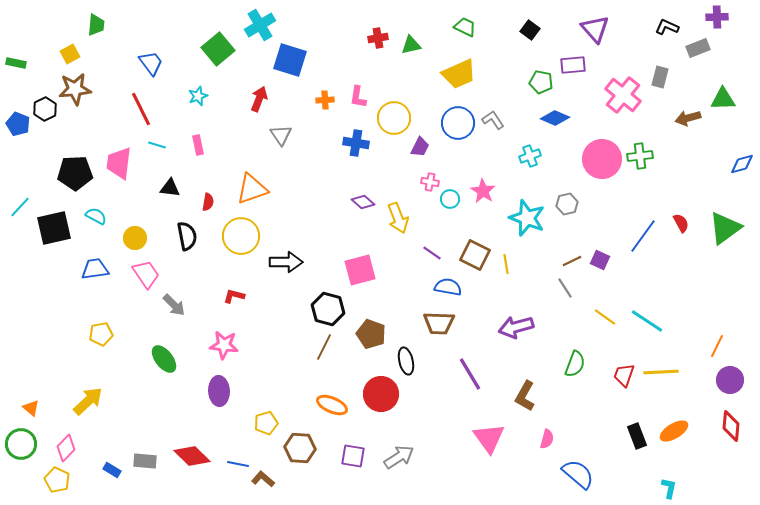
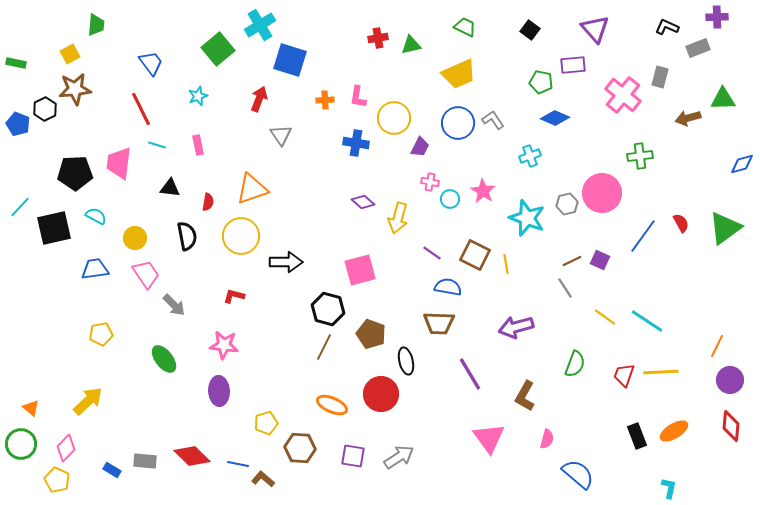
pink circle at (602, 159): moved 34 px down
yellow arrow at (398, 218): rotated 36 degrees clockwise
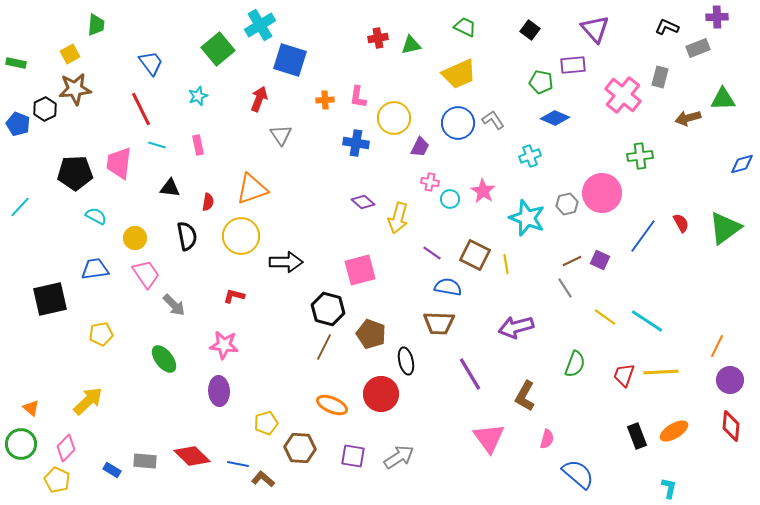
black square at (54, 228): moved 4 px left, 71 px down
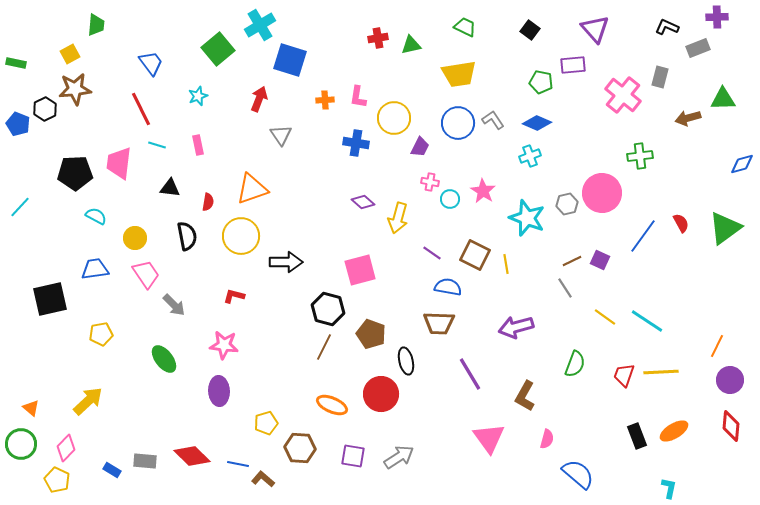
yellow trapezoid at (459, 74): rotated 15 degrees clockwise
blue diamond at (555, 118): moved 18 px left, 5 px down
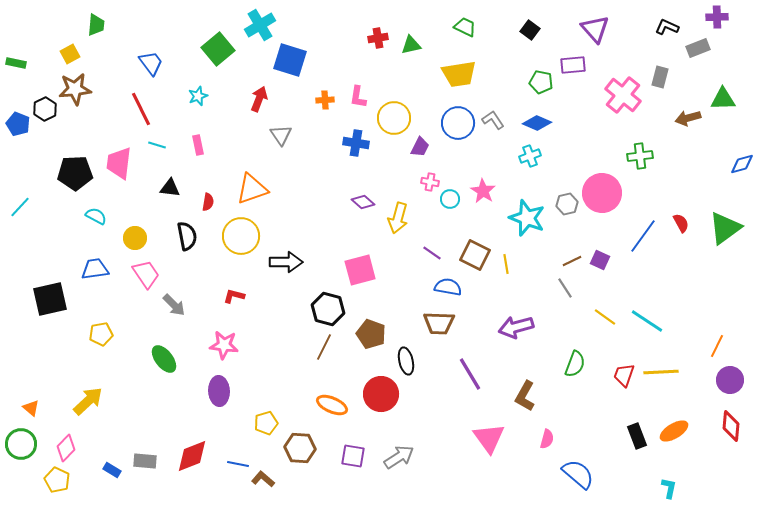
red diamond at (192, 456): rotated 66 degrees counterclockwise
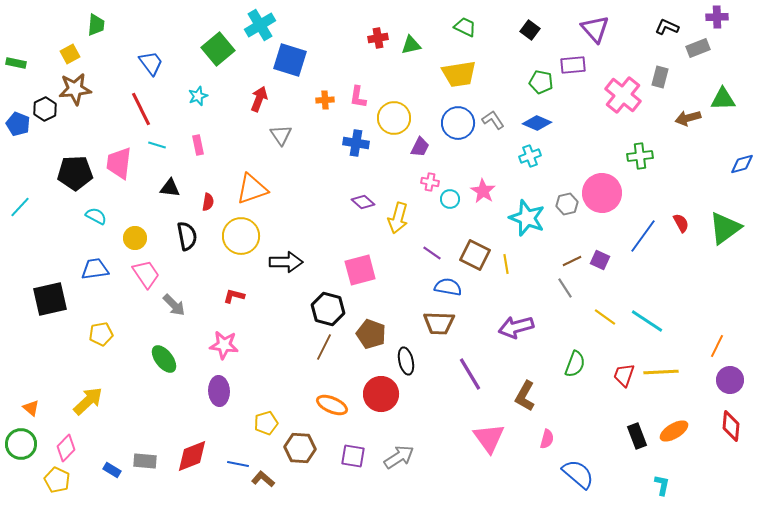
cyan L-shape at (669, 488): moved 7 px left, 3 px up
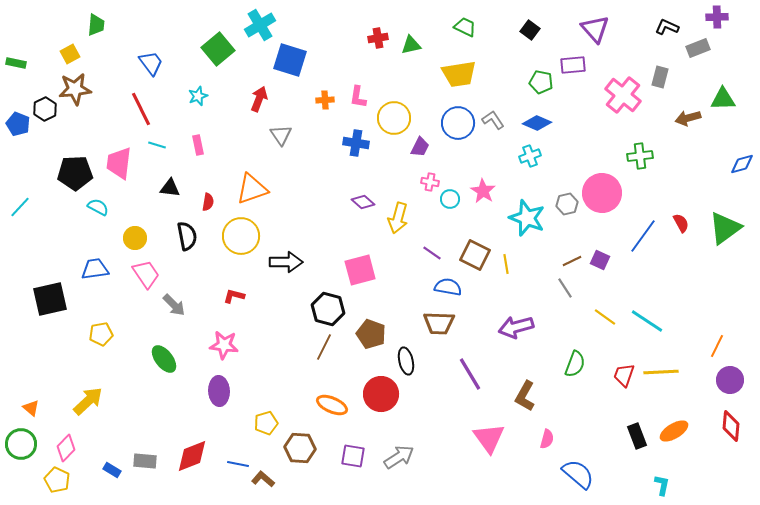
cyan semicircle at (96, 216): moved 2 px right, 9 px up
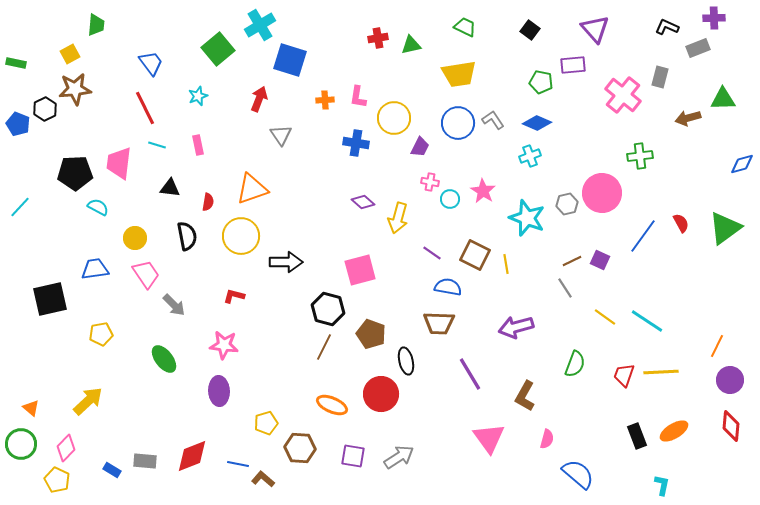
purple cross at (717, 17): moved 3 px left, 1 px down
red line at (141, 109): moved 4 px right, 1 px up
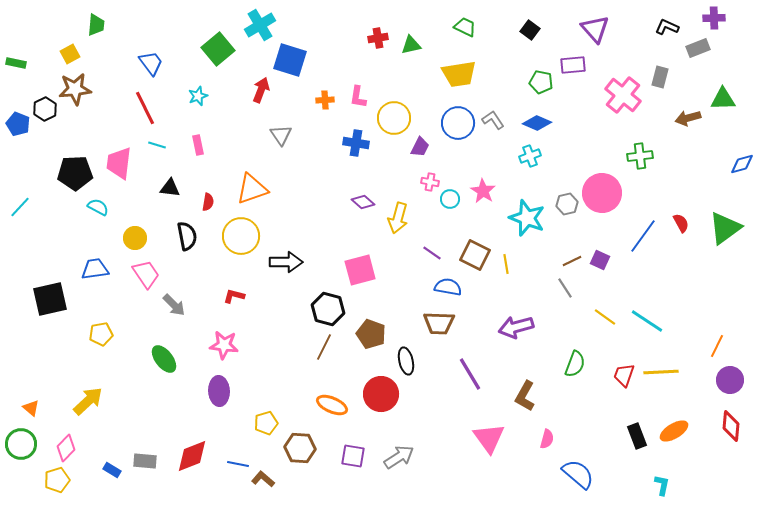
red arrow at (259, 99): moved 2 px right, 9 px up
yellow pentagon at (57, 480): rotated 30 degrees clockwise
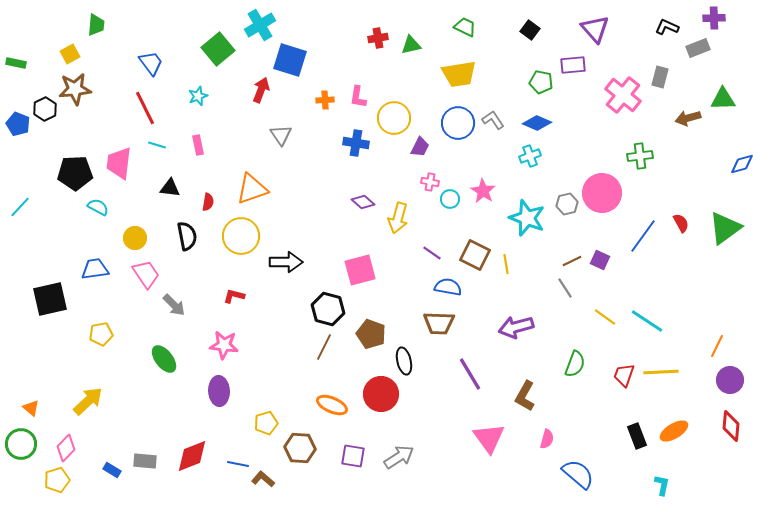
black ellipse at (406, 361): moved 2 px left
